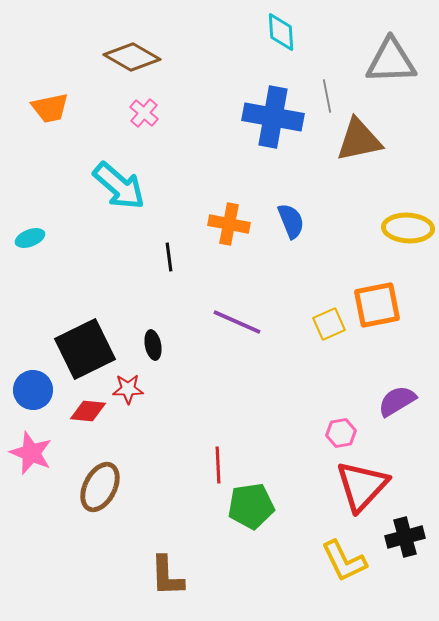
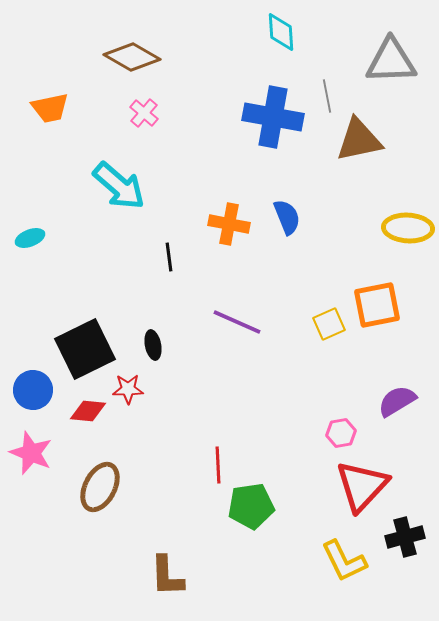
blue semicircle: moved 4 px left, 4 px up
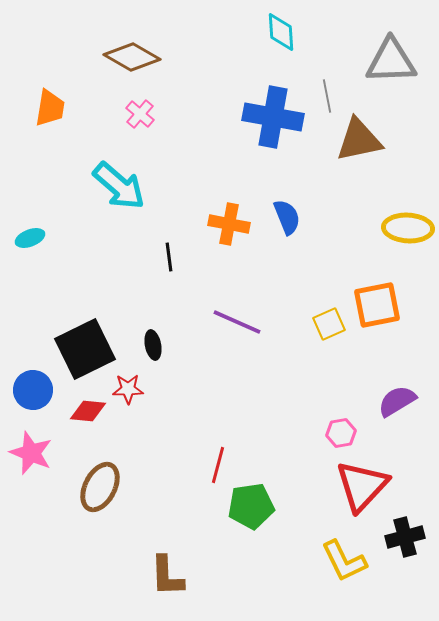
orange trapezoid: rotated 69 degrees counterclockwise
pink cross: moved 4 px left, 1 px down
red line: rotated 18 degrees clockwise
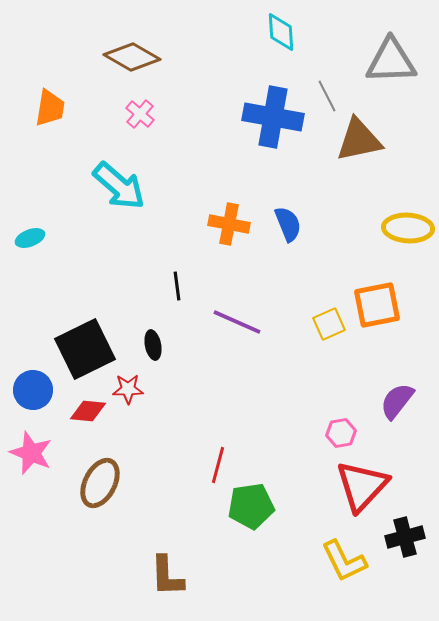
gray line: rotated 16 degrees counterclockwise
blue semicircle: moved 1 px right, 7 px down
black line: moved 8 px right, 29 px down
purple semicircle: rotated 21 degrees counterclockwise
brown ellipse: moved 4 px up
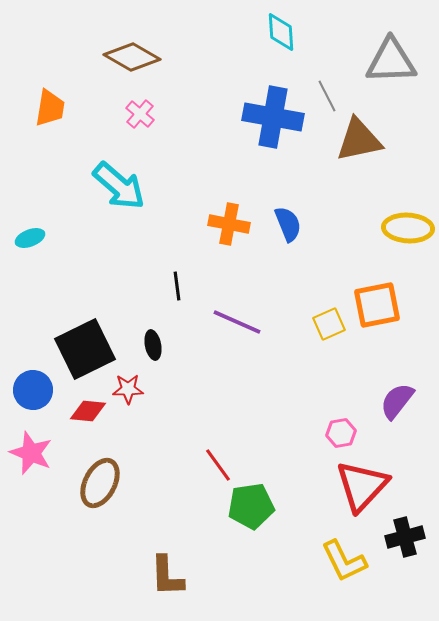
red line: rotated 51 degrees counterclockwise
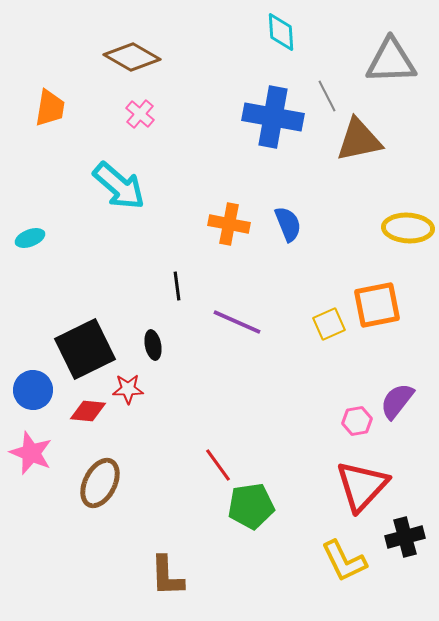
pink hexagon: moved 16 px right, 12 px up
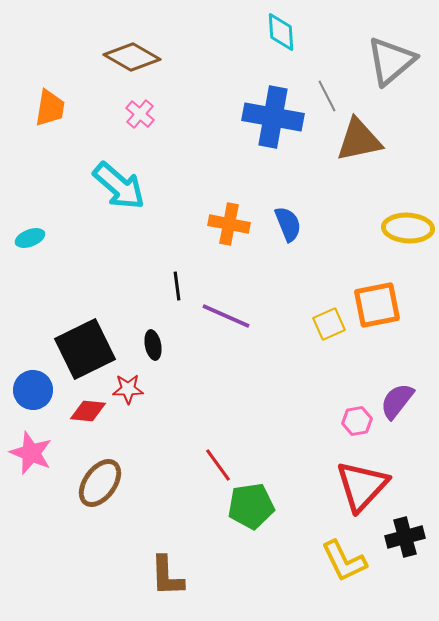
gray triangle: rotated 38 degrees counterclockwise
purple line: moved 11 px left, 6 px up
brown ellipse: rotated 9 degrees clockwise
